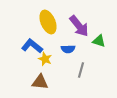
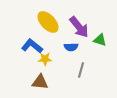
yellow ellipse: rotated 20 degrees counterclockwise
purple arrow: moved 1 px down
green triangle: moved 1 px right, 1 px up
blue semicircle: moved 3 px right, 2 px up
yellow star: rotated 24 degrees counterclockwise
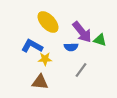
purple arrow: moved 3 px right, 5 px down
blue L-shape: rotated 10 degrees counterclockwise
gray line: rotated 21 degrees clockwise
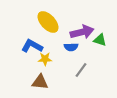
purple arrow: rotated 65 degrees counterclockwise
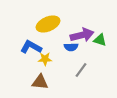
yellow ellipse: moved 2 px down; rotated 70 degrees counterclockwise
purple arrow: moved 3 px down
blue L-shape: moved 1 px left, 1 px down
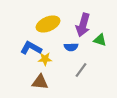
purple arrow: moved 1 px right, 10 px up; rotated 120 degrees clockwise
blue L-shape: moved 1 px down
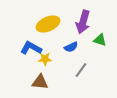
purple arrow: moved 3 px up
blue semicircle: rotated 24 degrees counterclockwise
